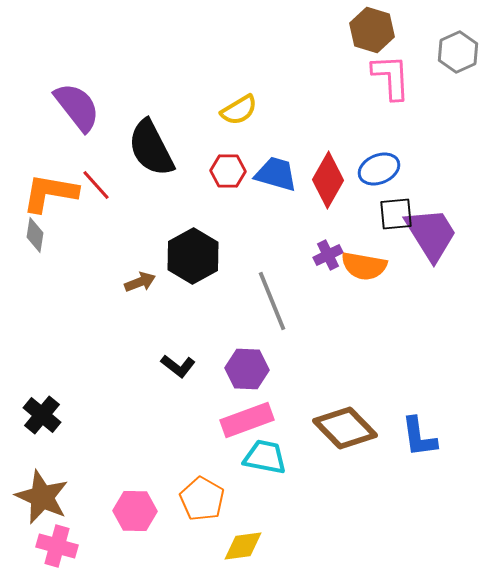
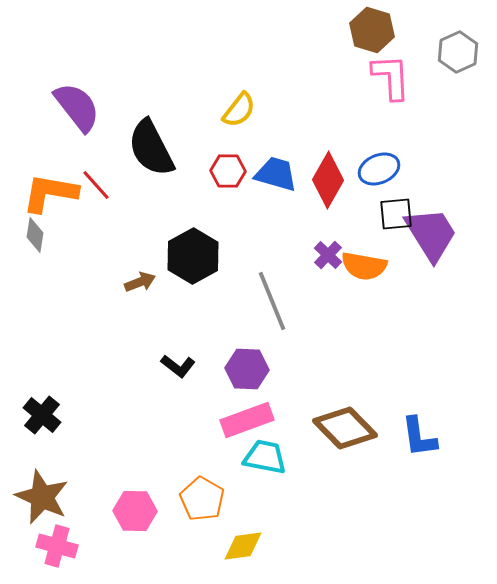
yellow semicircle: rotated 21 degrees counterclockwise
purple cross: rotated 20 degrees counterclockwise
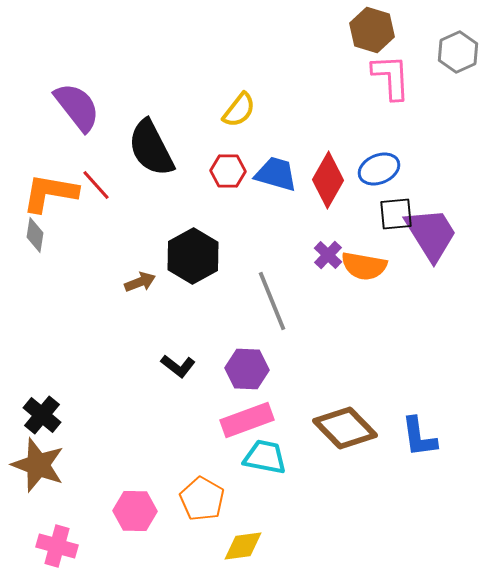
brown star: moved 4 px left, 32 px up; rotated 4 degrees counterclockwise
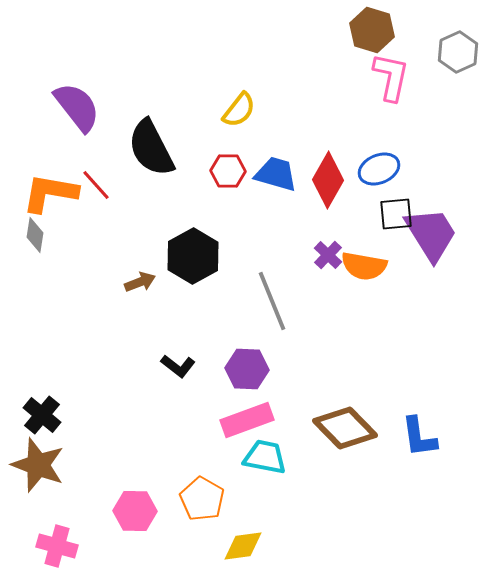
pink L-shape: rotated 15 degrees clockwise
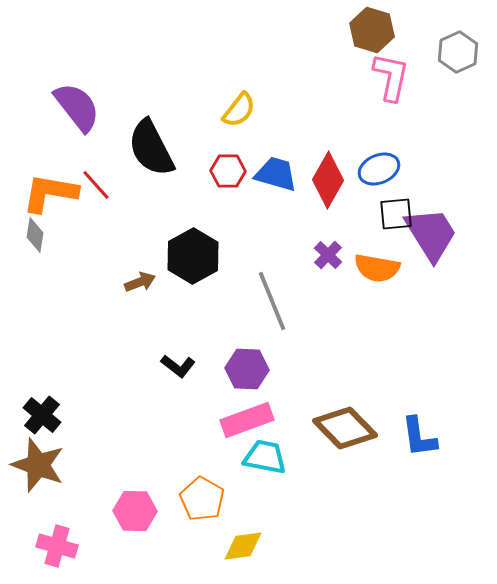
orange semicircle: moved 13 px right, 2 px down
